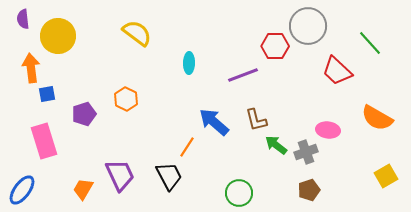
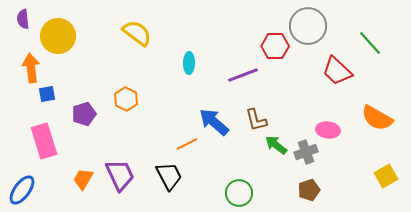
orange line: moved 3 px up; rotated 30 degrees clockwise
orange trapezoid: moved 10 px up
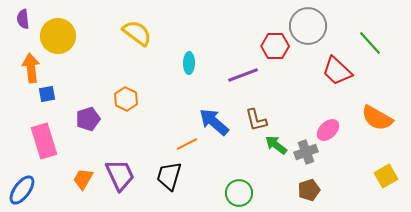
purple pentagon: moved 4 px right, 5 px down
pink ellipse: rotated 50 degrees counterclockwise
black trapezoid: rotated 136 degrees counterclockwise
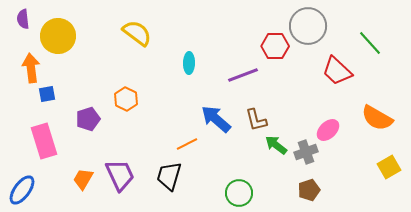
blue arrow: moved 2 px right, 3 px up
yellow square: moved 3 px right, 9 px up
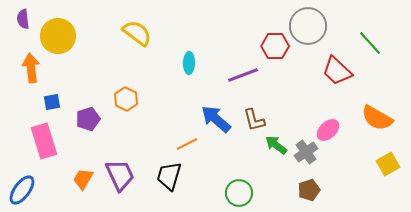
blue square: moved 5 px right, 8 px down
brown L-shape: moved 2 px left
gray cross: rotated 15 degrees counterclockwise
yellow square: moved 1 px left, 3 px up
